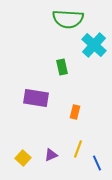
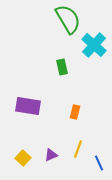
green semicircle: rotated 124 degrees counterclockwise
purple rectangle: moved 8 px left, 8 px down
blue line: moved 2 px right
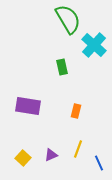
orange rectangle: moved 1 px right, 1 px up
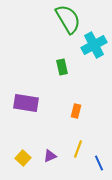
cyan cross: rotated 20 degrees clockwise
purple rectangle: moved 2 px left, 3 px up
purple triangle: moved 1 px left, 1 px down
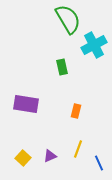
purple rectangle: moved 1 px down
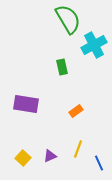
orange rectangle: rotated 40 degrees clockwise
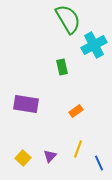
purple triangle: rotated 24 degrees counterclockwise
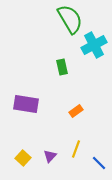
green semicircle: moved 2 px right
yellow line: moved 2 px left
blue line: rotated 21 degrees counterclockwise
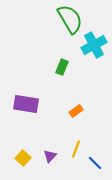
green rectangle: rotated 35 degrees clockwise
blue line: moved 4 px left
